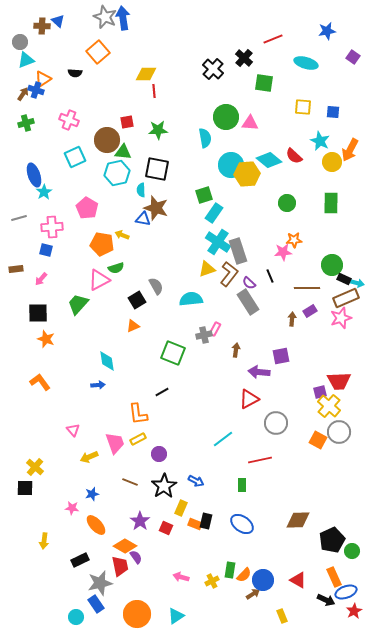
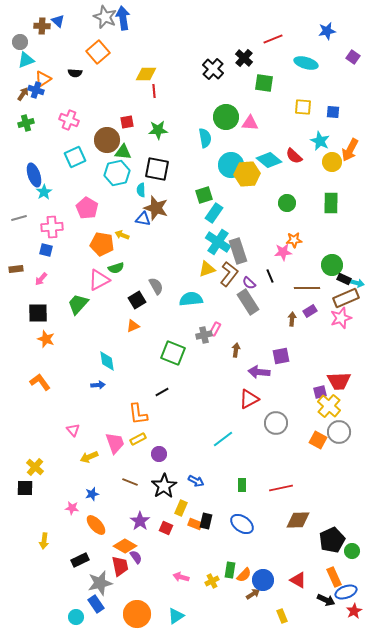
red line at (260, 460): moved 21 px right, 28 px down
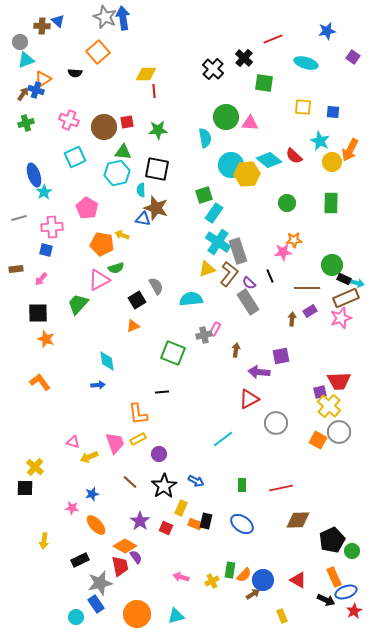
brown circle at (107, 140): moved 3 px left, 13 px up
black line at (162, 392): rotated 24 degrees clockwise
pink triangle at (73, 430): moved 12 px down; rotated 32 degrees counterclockwise
brown line at (130, 482): rotated 21 degrees clockwise
cyan triangle at (176, 616): rotated 18 degrees clockwise
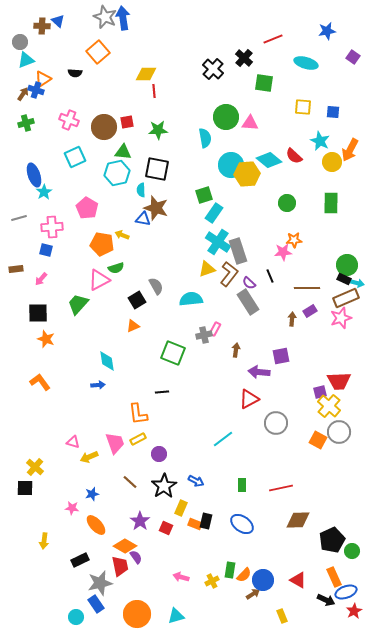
green circle at (332, 265): moved 15 px right
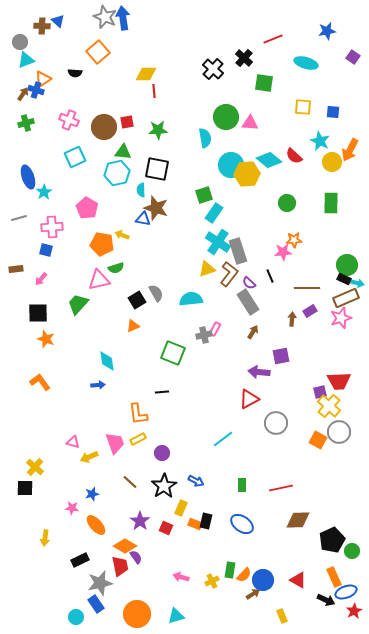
blue ellipse at (34, 175): moved 6 px left, 2 px down
pink triangle at (99, 280): rotated 15 degrees clockwise
gray semicircle at (156, 286): moved 7 px down
brown arrow at (236, 350): moved 17 px right, 18 px up; rotated 24 degrees clockwise
purple circle at (159, 454): moved 3 px right, 1 px up
yellow arrow at (44, 541): moved 1 px right, 3 px up
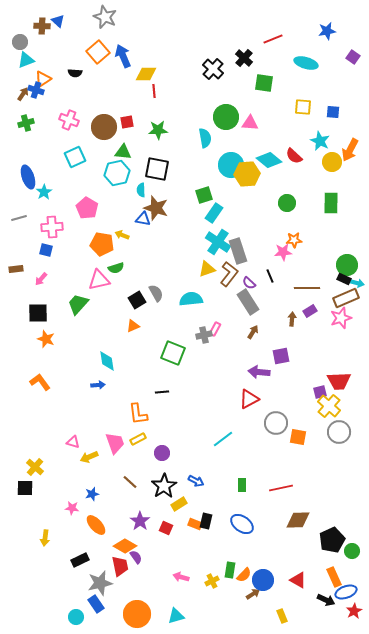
blue arrow at (123, 18): moved 38 px down; rotated 15 degrees counterclockwise
orange square at (318, 440): moved 20 px left, 3 px up; rotated 18 degrees counterclockwise
yellow rectangle at (181, 508): moved 2 px left, 4 px up; rotated 35 degrees clockwise
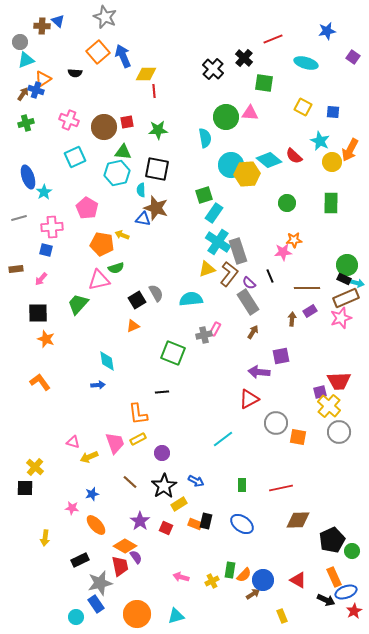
yellow square at (303, 107): rotated 24 degrees clockwise
pink triangle at (250, 123): moved 10 px up
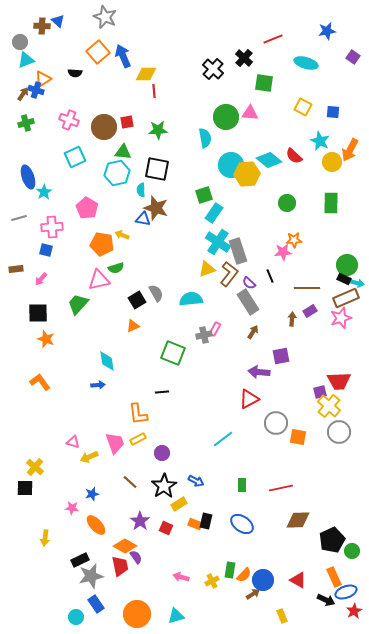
gray star at (100, 583): moved 9 px left, 7 px up
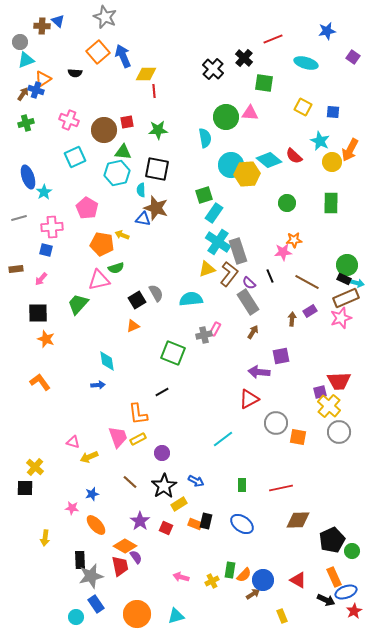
brown circle at (104, 127): moved 3 px down
brown line at (307, 288): moved 6 px up; rotated 30 degrees clockwise
black line at (162, 392): rotated 24 degrees counterclockwise
pink trapezoid at (115, 443): moved 3 px right, 6 px up
black rectangle at (80, 560): rotated 66 degrees counterclockwise
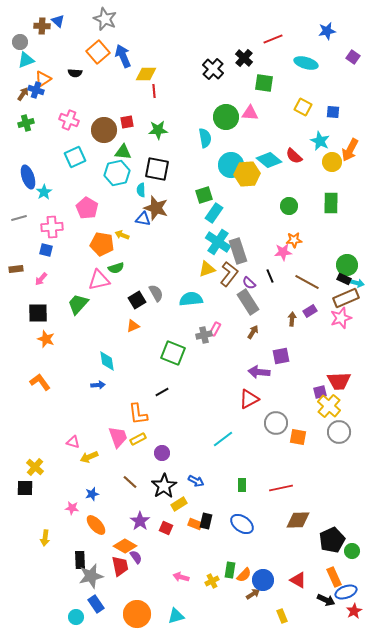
gray star at (105, 17): moved 2 px down
green circle at (287, 203): moved 2 px right, 3 px down
